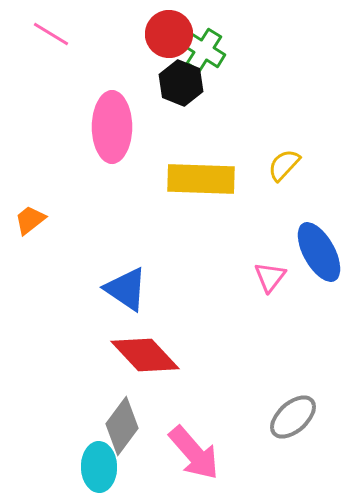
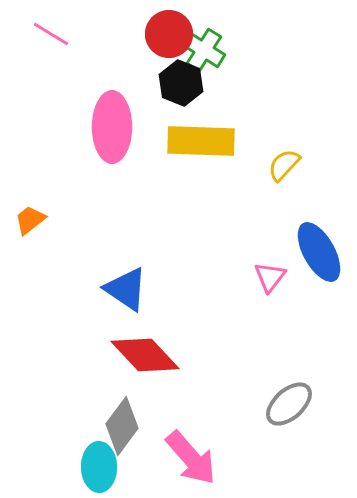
yellow rectangle: moved 38 px up
gray ellipse: moved 4 px left, 13 px up
pink arrow: moved 3 px left, 5 px down
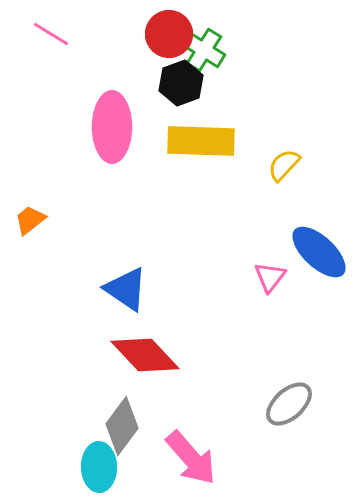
black hexagon: rotated 18 degrees clockwise
blue ellipse: rotated 18 degrees counterclockwise
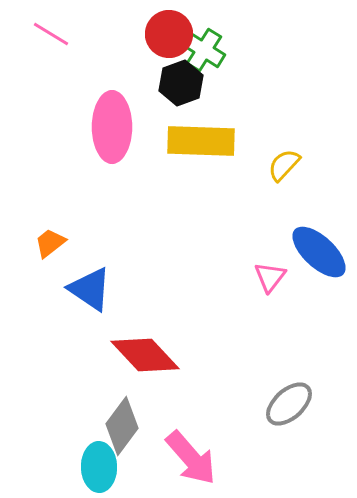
orange trapezoid: moved 20 px right, 23 px down
blue triangle: moved 36 px left
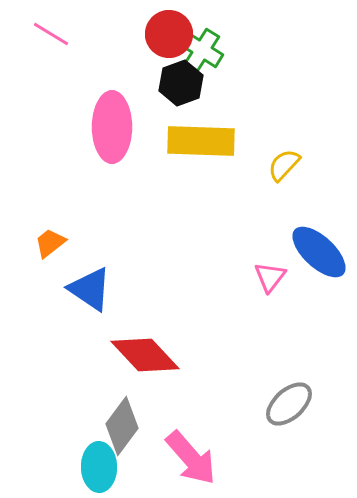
green cross: moved 2 px left
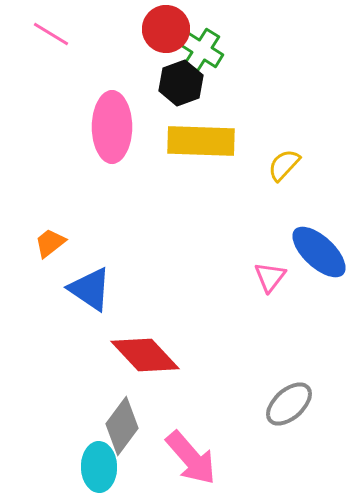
red circle: moved 3 px left, 5 px up
